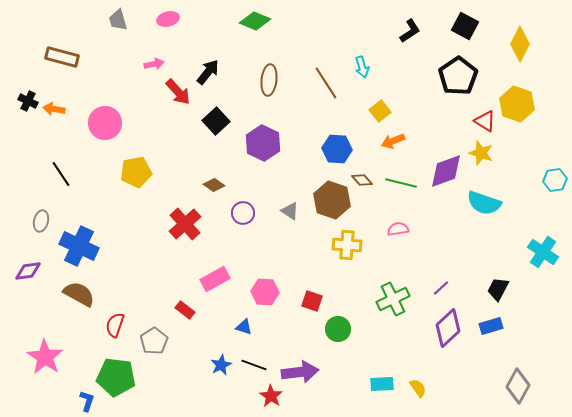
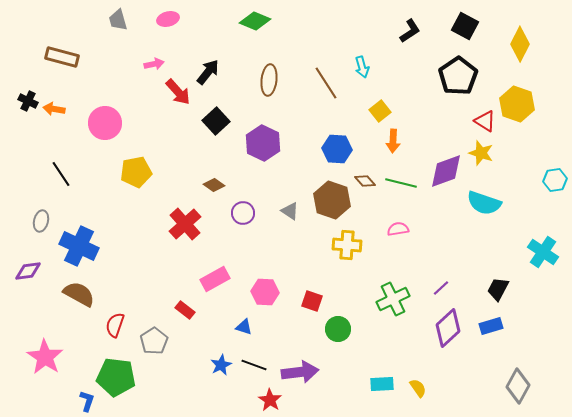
orange arrow at (393, 141): rotated 65 degrees counterclockwise
brown diamond at (362, 180): moved 3 px right, 1 px down
red star at (271, 396): moved 1 px left, 4 px down
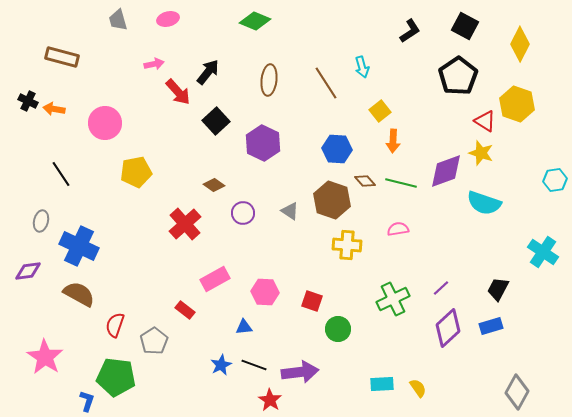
blue triangle at (244, 327): rotated 24 degrees counterclockwise
gray diamond at (518, 386): moved 1 px left, 6 px down
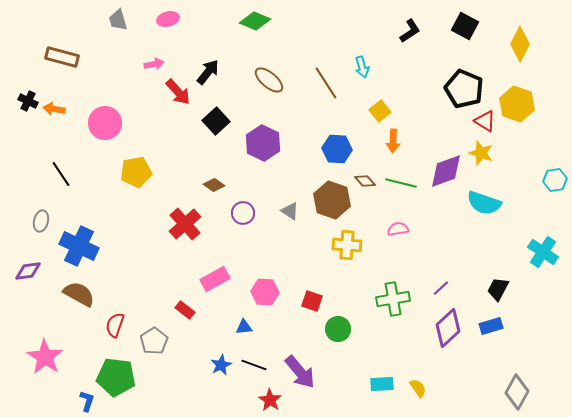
black pentagon at (458, 76): moved 6 px right, 13 px down; rotated 15 degrees counterclockwise
brown ellipse at (269, 80): rotated 56 degrees counterclockwise
green cross at (393, 299): rotated 16 degrees clockwise
purple arrow at (300, 372): rotated 57 degrees clockwise
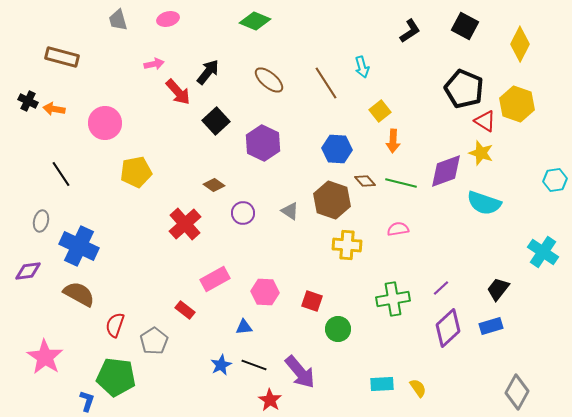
black trapezoid at (498, 289): rotated 10 degrees clockwise
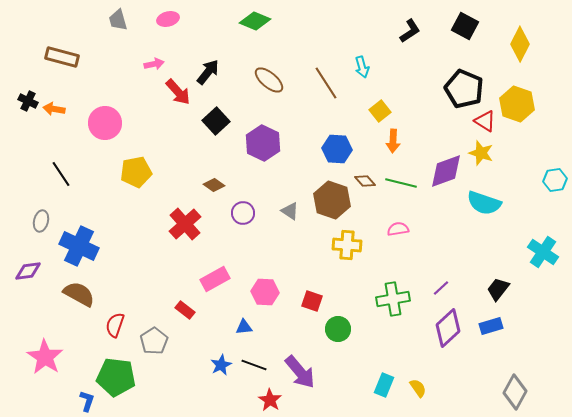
cyan rectangle at (382, 384): moved 2 px right, 1 px down; rotated 65 degrees counterclockwise
gray diamond at (517, 392): moved 2 px left
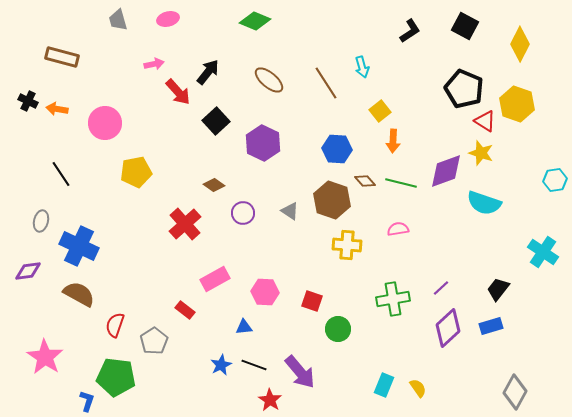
orange arrow at (54, 109): moved 3 px right
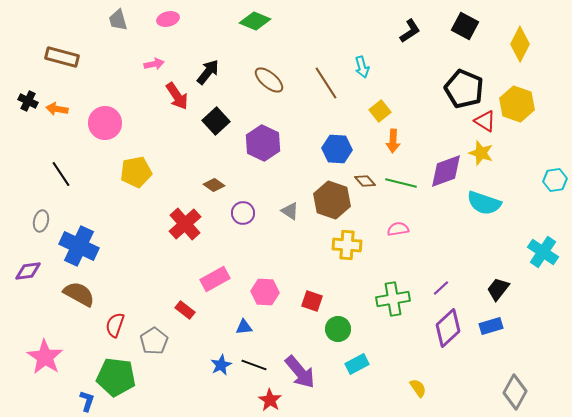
red arrow at (178, 92): moved 1 px left, 4 px down; rotated 8 degrees clockwise
cyan rectangle at (384, 385): moved 27 px left, 21 px up; rotated 40 degrees clockwise
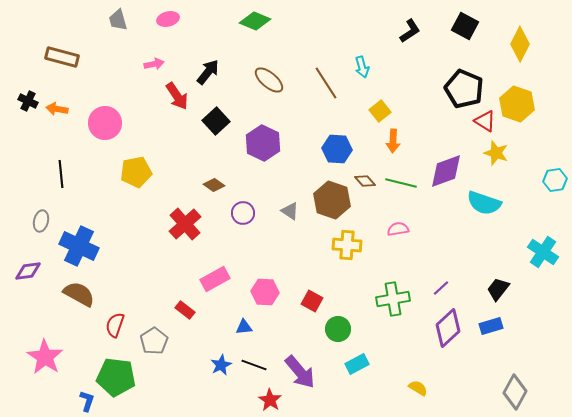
yellow star at (481, 153): moved 15 px right
black line at (61, 174): rotated 28 degrees clockwise
red square at (312, 301): rotated 10 degrees clockwise
yellow semicircle at (418, 388): rotated 24 degrees counterclockwise
